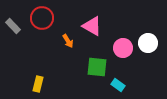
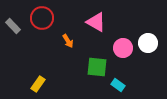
pink triangle: moved 4 px right, 4 px up
yellow rectangle: rotated 21 degrees clockwise
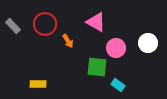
red circle: moved 3 px right, 6 px down
pink circle: moved 7 px left
yellow rectangle: rotated 56 degrees clockwise
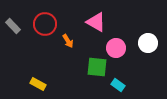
yellow rectangle: rotated 28 degrees clockwise
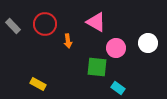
orange arrow: rotated 24 degrees clockwise
cyan rectangle: moved 3 px down
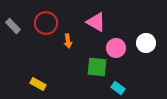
red circle: moved 1 px right, 1 px up
white circle: moved 2 px left
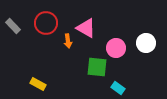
pink triangle: moved 10 px left, 6 px down
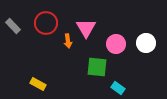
pink triangle: rotated 30 degrees clockwise
pink circle: moved 4 px up
